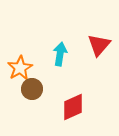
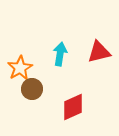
red triangle: moved 7 px down; rotated 35 degrees clockwise
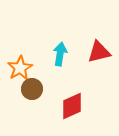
red diamond: moved 1 px left, 1 px up
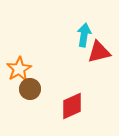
cyan arrow: moved 24 px right, 19 px up
orange star: moved 1 px left, 1 px down
brown circle: moved 2 px left
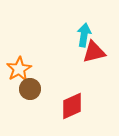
red triangle: moved 5 px left
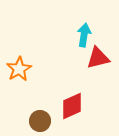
red triangle: moved 4 px right, 6 px down
brown circle: moved 10 px right, 32 px down
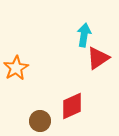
red triangle: rotated 20 degrees counterclockwise
orange star: moved 3 px left, 1 px up
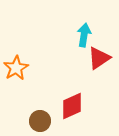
red triangle: moved 1 px right
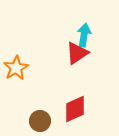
red triangle: moved 22 px left, 5 px up
red diamond: moved 3 px right, 3 px down
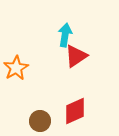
cyan arrow: moved 19 px left
red triangle: moved 1 px left, 3 px down
red diamond: moved 2 px down
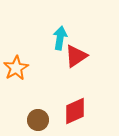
cyan arrow: moved 5 px left, 3 px down
brown circle: moved 2 px left, 1 px up
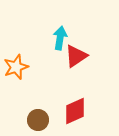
orange star: moved 1 px up; rotated 10 degrees clockwise
